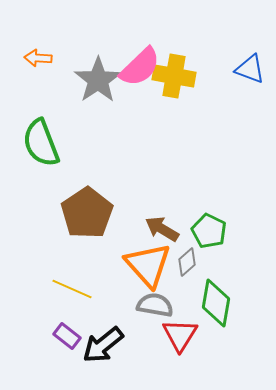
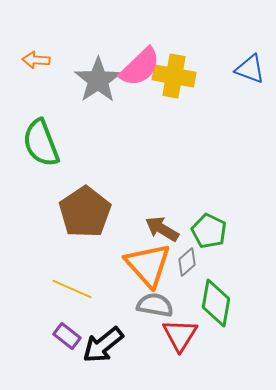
orange arrow: moved 2 px left, 2 px down
brown pentagon: moved 2 px left, 1 px up
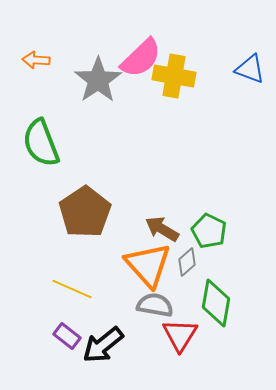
pink semicircle: moved 1 px right, 9 px up
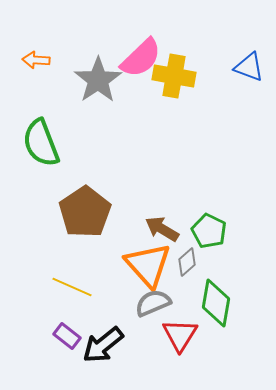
blue triangle: moved 1 px left, 2 px up
yellow line: moved 2 px up
gray semicircle: moved 2 px left, 2 px up; rotated 33 degrees counterclockwise
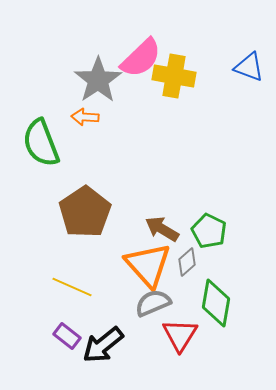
orange arrow: moved 49 px right, 57 px down
